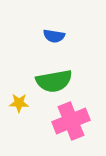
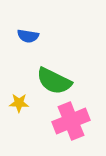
blue semicircle: moved 26 px left
green semicircle: rotated 36 degrees clockwise
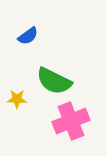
blue semicircle: rotated 45 degrees counterclockwise
yellow star: moved 2 px left, 4 px up
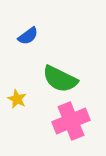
green semicircle: moved 6 px right, 2 px up
yellow star: rotated 24 degrees clockwise
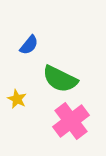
blue semicircle: moved 1 px right, 9 px down; rotated 15 degrees counterclockwise
pink cross: rotated 15 degrees counterclockwise
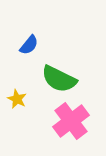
green semicircle: moved 1 px left
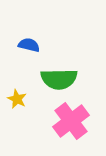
blue semicircle: rotated 115 degrees counterclockwise
green semicircle: rotated 27 degrees counterclockwise
